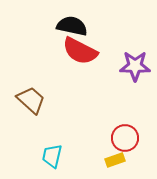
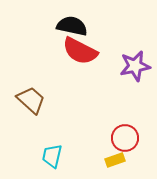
purple star: rotated 12 degrees counterclockwise
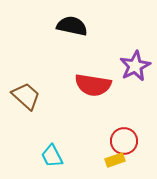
red semicircle: moved 13 px right, 34 px down; rotated 18 degrees counterclockwise
purple star: rotated 16 degrees counterclockwise
brown trapezoid: moved 5 px left, 4 px up
red circle: moved 1 px left, 3 px down
cyan trapezoid: rotated 40 degrees counterclockwise
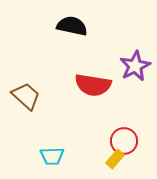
cyan trapezoid: rotated 65 degrees counterclockwise
yellow rectangle: moved 1 px up; rotated 30 degrees counterclockwise
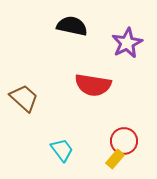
purple star: moved 8 px left, 23 px up
brown trapezoid: moved 2 px left, 2 px down
cyan trapezoid: moved 10 px right, 6 px up; rotated 125 degrees counterclockwise
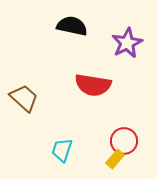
cyan trapezoid: rotated 125 degrees counterclockwise
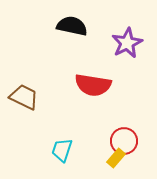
brown trapezoid: moved 1 px up; rotated 16 degrees counterclockwise
yellow rectangle: moved 1 px right, 1 px up
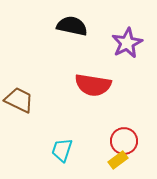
brown trapezoid: moved 5 px left, 3 px down
yellow rectangle: moved 2 px right, 2 px down; rotated 12 degrees clockwise
